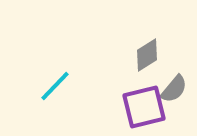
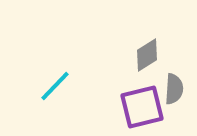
gray semicircle: rotated 36 degrees counterclockwise
purple square: moved 2 px left
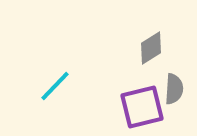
gray diamond: moved 4 px right, 7 px up
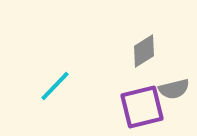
gray diamond: moved 7 px left, 3 px down
gray semicircle: rotated 72 degrees clockwise
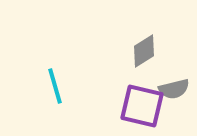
cyan line: rotated 60 degrees counterclockwise
purple square: moved 1 px up; rotated 27 degrees clockwise
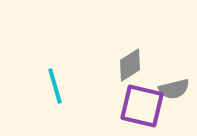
gray diamond: moved 14 px left, 14 px down
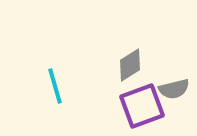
purple square: rotated 33 degrees counterclockwise
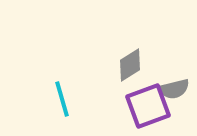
cyan line: moved 7 px right, 13 px down
purple square: moved 6 px right
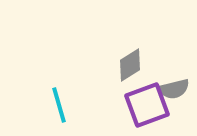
cyan line: moved 3 px left, 6 px down
purple square: moved 1 px left, 1 px up
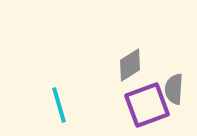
gray semicircle: rotated 108 degrees clockwise
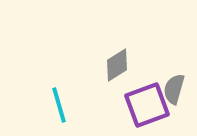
gray diamond: moved 13 px left
gray semicircle: rotated 12 degrees clockwise
